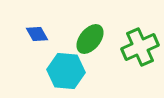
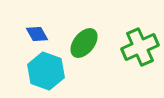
green ellipse: moved 6 px left, 4 px down
cyan hexagon: moved 20 px left; rotated 15 degrees clockwise
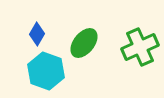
blue diamond: rotated 60 degrees clockwise
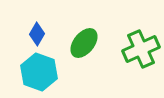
green cross: moved 1 px right, 2 px down
cyan hexagon: moved 7 px left, 1 px down
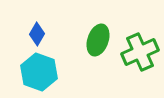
green ellipse: moved 14 px right, 3 px up; rotated 20 degrees counterclockwise
green cross: moved 1 px left, 3 px down
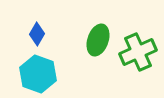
green cross: moved 2 px left
cyan hexagon: moved 1 px left, 2 px down
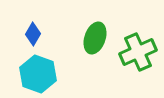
blue diamond: moved 4 px left
green ellipse: moved 3 px left, 2 px up
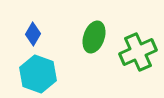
green ellipse: moved 1 px left, 1 px up
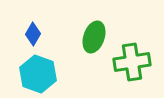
green cross: moved 6 px left, 10 px down; rotated 15 degrees clockwise
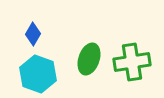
green ellipse: moved 5 px left, 22 px down
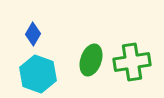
green ellipse: moved 2 px right, 1 px down
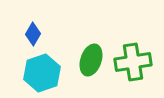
green cross: moved 1 px right
cyan hexagon: moved 4 px right, 1 px up; rotated 21 degrees clockwise
